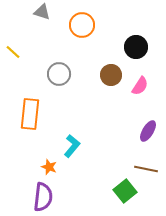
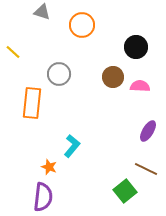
brown circle: moved 2 px right, 2 px down
pink semicircle: rotated 120 degrees counterclockwise
orange rectangle: moved 2 px right, 11 px up
brown line: rotated 15 degrees clockwise
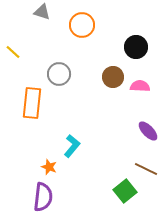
purple ellipse: rotated 75 degrees counterclockwise
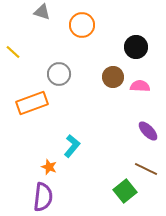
orange rectangle: rotated 64 degrees clockwise
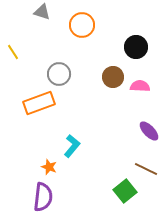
yellow line: rotated 14 degrees clockwise
orange rectangle: moved 7 px right
purple ellipse: moved 1 px right
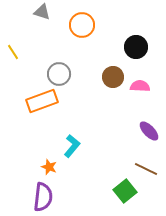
orange rectangle: moved 3 px right, 2 px up
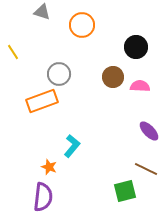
green square: rotated 25 degrees clockwise
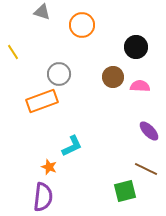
cyan L-shape: rotated 25 degrees clockwise
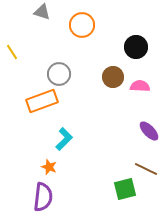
yellow line: moved 1 px left
cyan L-shape: moved 8 px left, 7 px up; rotated 20 degrees counterclockwise
green square: moved 2 px up
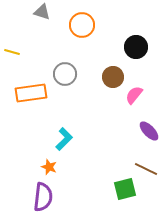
yellow line: rotated 42 degrees counterclockwise
gray circle: moved 6 px right
pink semicircle: moved 6 px left, 9 px down; rotated 54 degrees counterclockwise
orange rectangle: moved 11 px left, 8 px up; rotated 12 degrees clockwise
